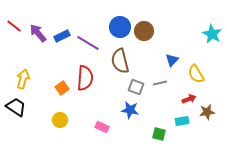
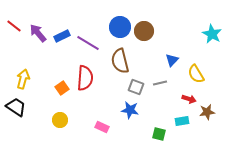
red arrow: rotated 40 degrees clockwise
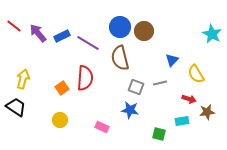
brown semicircle: moved 3 px up
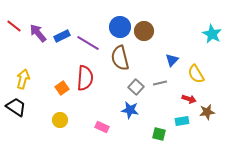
gray square: rotated 21 degrees clockwise
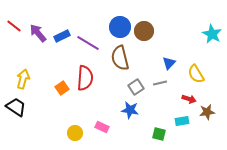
blue triangle: moved 3 px left, 3 px down
gray square: rotated 14 degrees clockwise
yellow circle: moved 15 px right, 13 px down
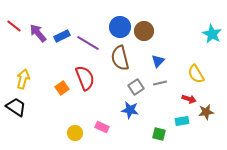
blue triangle: moved 11 px left, 2 px up
red semicircle: rotated 25 degrees counterclockwise
brown star: moved 1 px left
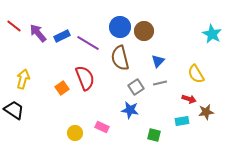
black trapezoid: moved 2 px left, 3 px down
green square: moved 5 px left, 1 px down
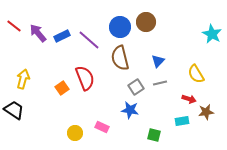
brown circle: moved 2 px right, 9 px up
purple line: moved 1 px right, 3 px up; rotated 10 degrees clockwise
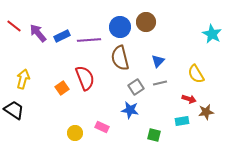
purple line: rotated 45 degrees counterclockwise
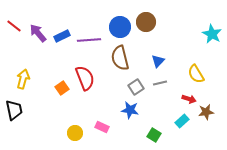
black trapezoid: rotated 45 degrees clockwise
cyan rectangle: rotated 32 degrees counterclockwise
green square: rotated 16 degrees clockwise
